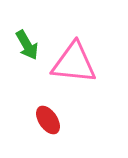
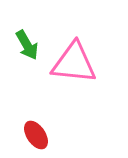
red ellipse: moved 12 px left, 15 px down
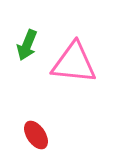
green arrow: rotated 52 degrees clockwise
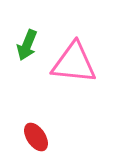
red ellipse: moved 2 px down
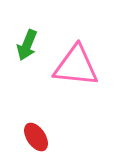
pink triangle: moved 2 px right, 3 px down
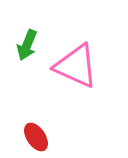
pink triangle: rotated 18 degrees clockwise
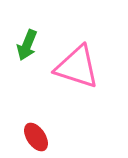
pink triangle: moved 1 px right, 1 px down; rotated 6 degrees counterclockwise
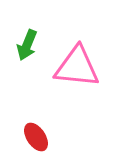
pink triangle: rotated 12 degrees counterclockwise
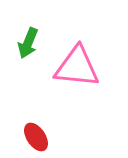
green arrow: moved 1 px right, 2 px up
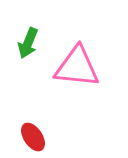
red ellipse: moved 3 px left
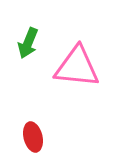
red ellipse: rotated 20 degrees clockwise
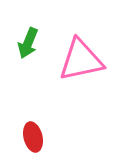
pink triangle: moved 4 px right, 7 px up; rotated 18 degrees counterclockwise
